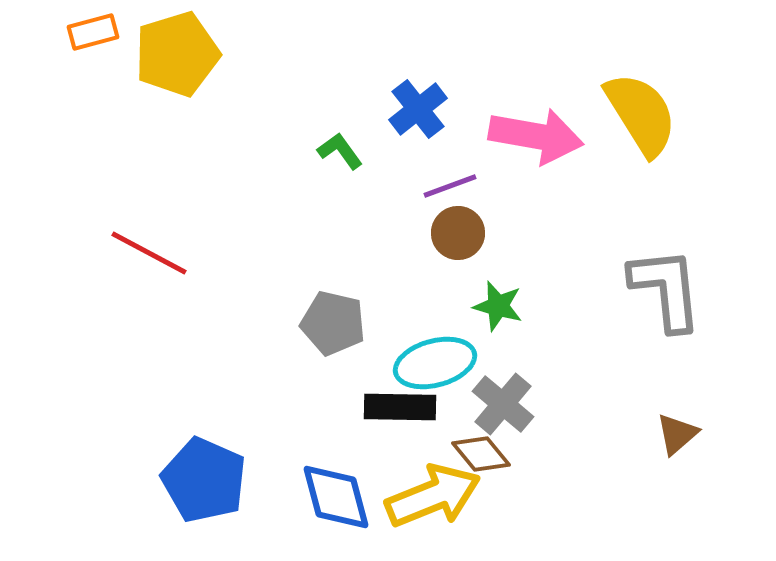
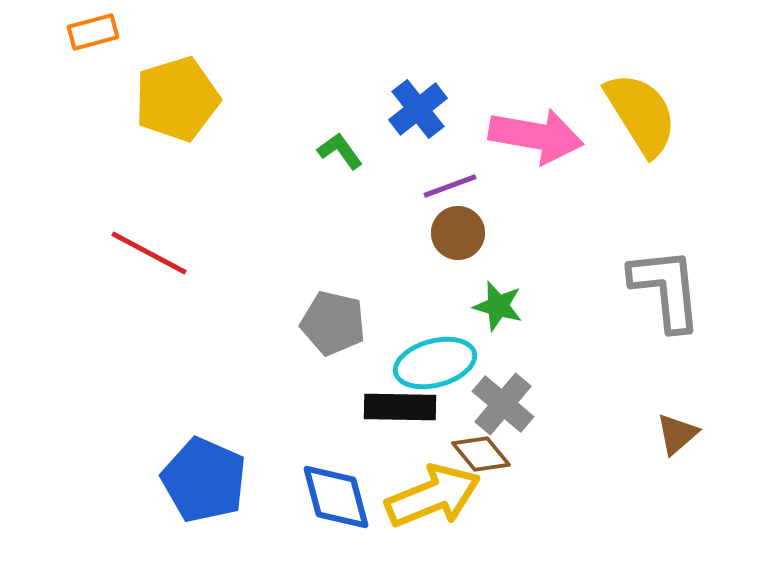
yellow pentagon: moved 45 px down
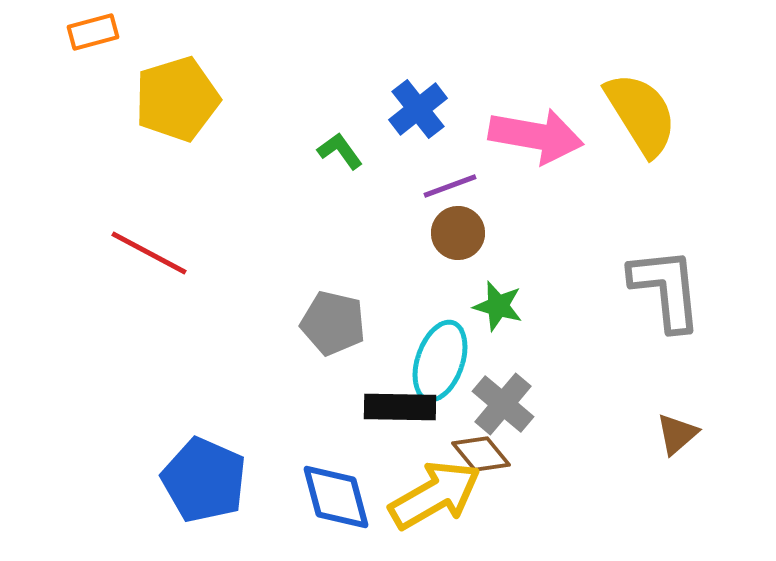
cyan ellipse: moved 5 px right, 2 px up; rotated 56 degrees counterclockwise
yellow arrow: moved 2 px right, 1 px up; rotated 8 degrees counterclockwise
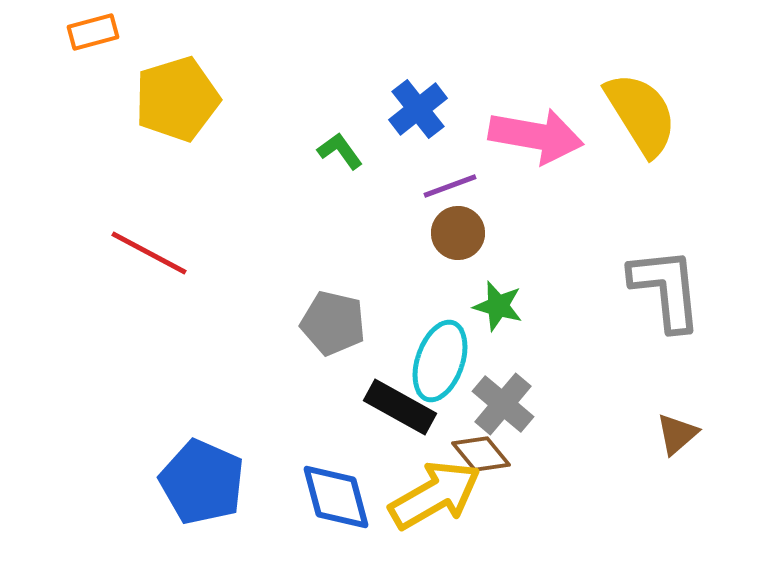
black rectangle: rotated 28 degrees clockwise
blue pentagon: moved 2 px left, 2 px down
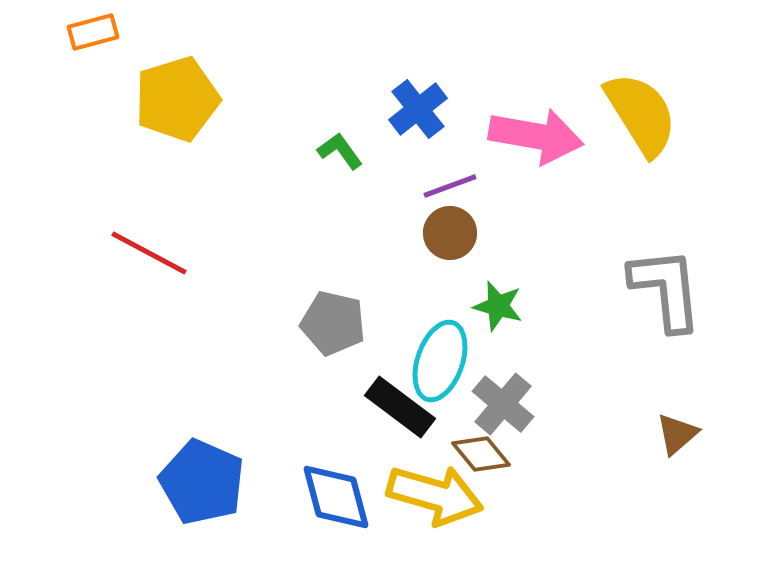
brown circle: moved 8 px left
black rectangle: rotated 8 degrees clockwise
yellow arrow: rotated 46 degrees clockwise
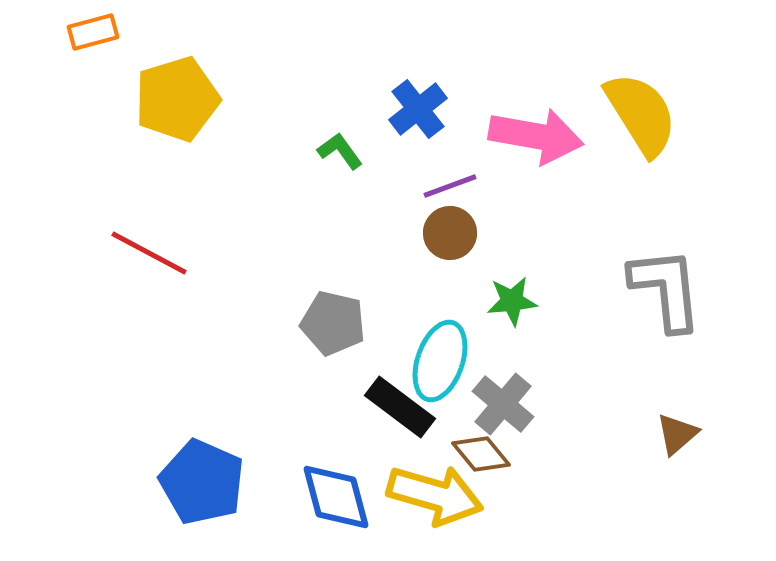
green star: moved 14 px right, 5 px up; rotated 21 degrees counterclockwise
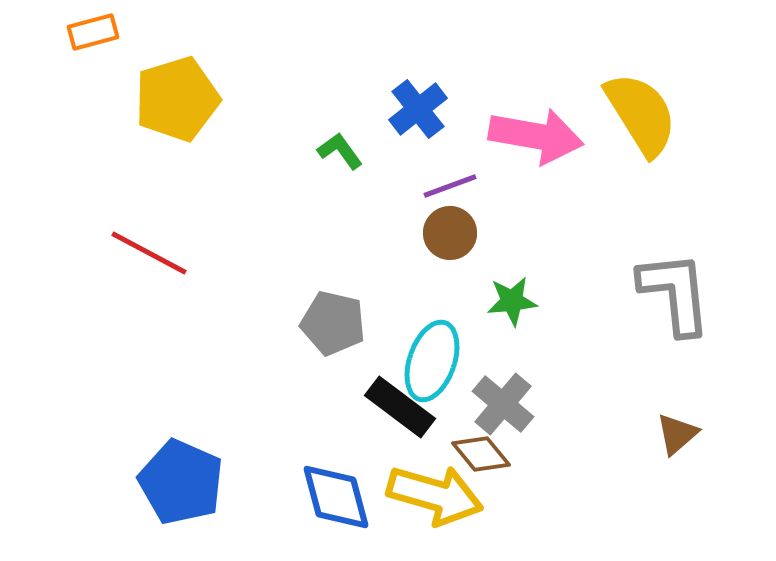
gray L-shape: moved 9 px right, 4 px down
cyan ellipse: moved 8 px left
blue pentagon: moved 21 px left
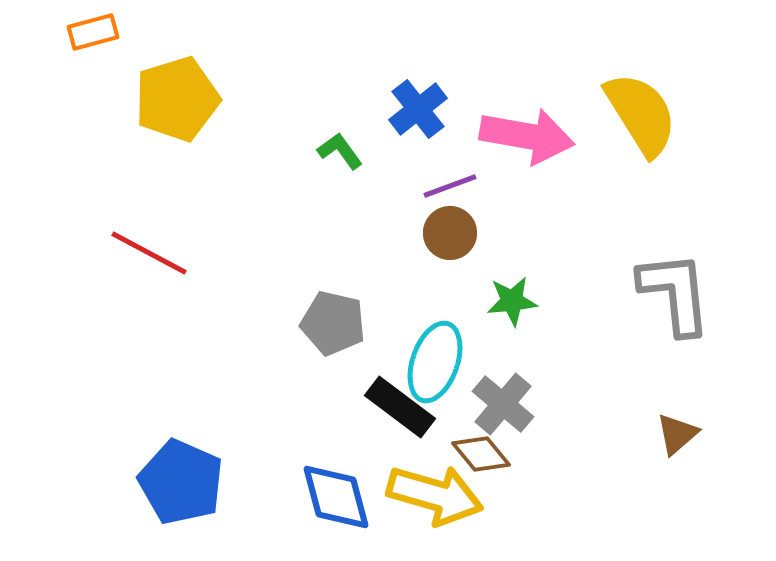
pink arrow: moved 9 px left
cyan ellipse: moved 3 px right, 1 px down
